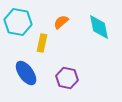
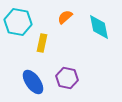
orange semicircle: moved 4 px right, 5 px up
blue ellipse: moved 7 px right, 9 px down
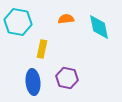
orange semicircle: moved 1 px right, 2 px down; rotated 35 degrees clockwise
yellow rectangle: moved 6 px down
blue ellipse: rotated 30 degrees clockwise
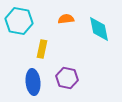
cyan hexagon: moved 1 px right, 1 px up
cyan diamond: moved 2 px down
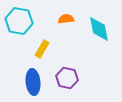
yellow rectangle: rotated 18 degrees clockwise
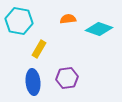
orange semicircle: moved 2 px right
cyan diamond: rotated 60 degrees counterclockwise
yellow rectangle: moved 3 px left
purple hexagon: rotated 20 degrees counterclockwise
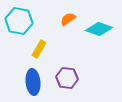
orange semicircle: rotated 28 degrees counterclockwise
purple hexagon: rotated 15 degrees clockwise
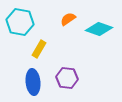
cyan hexagon: moved 1 px right, 1 px down
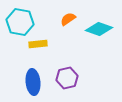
yellow rectangle: moved 1 px left, 5 px up; rotated 54 degrees clockwise
purple hexagon: rotated 20 degrees counterclockwise
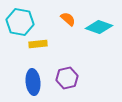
orange semicircle: rotated 77 degrees clockwise
cyan diamond: moved 2 px up
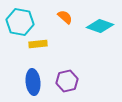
orange semicircle: moved 3 px left, 2 px up
cyan diamond: moved 1 px right, 1 px up
purple hexagon: moved 3 px down
